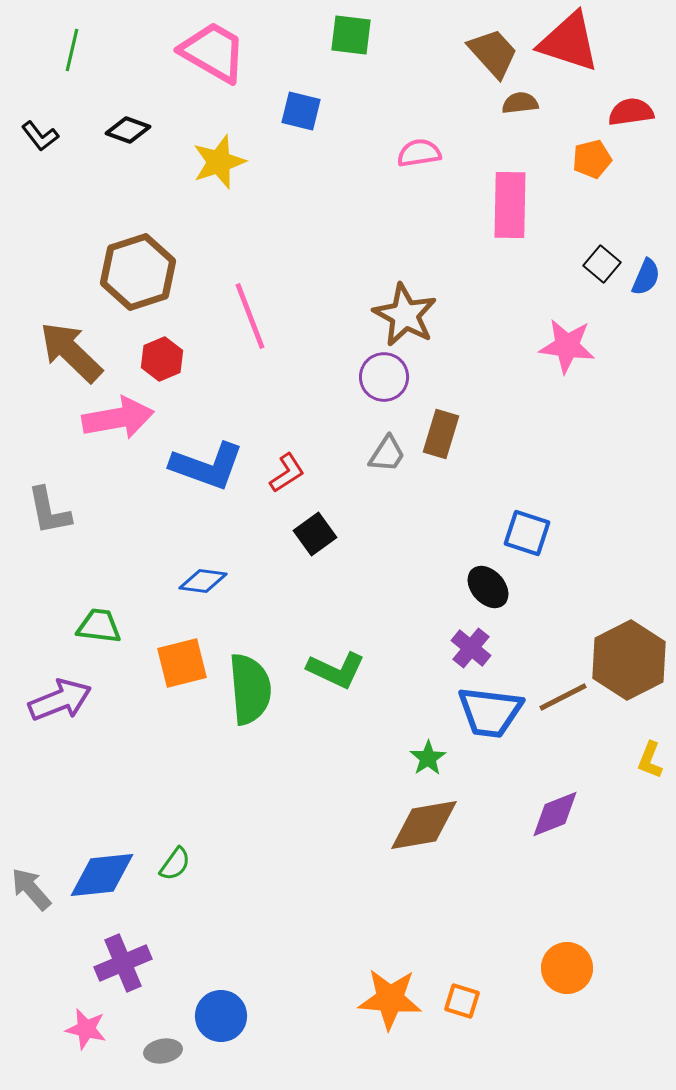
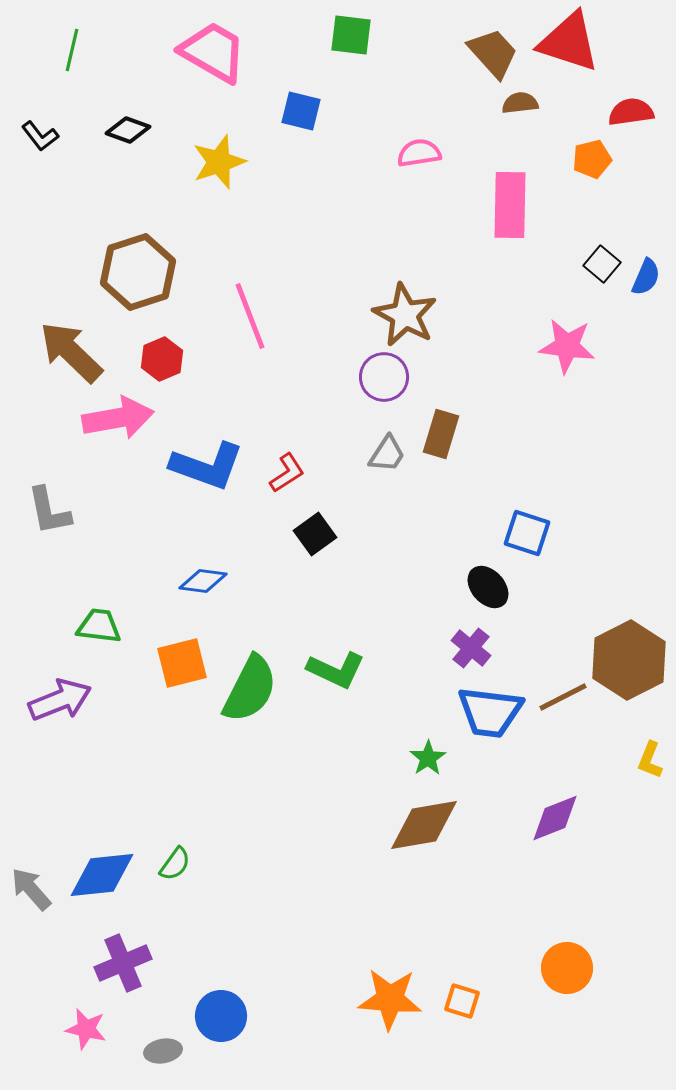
green semicircle at (250, 689): rotated 32 degrees clockwise
purple diamond at (555, 814): moved 4 px down
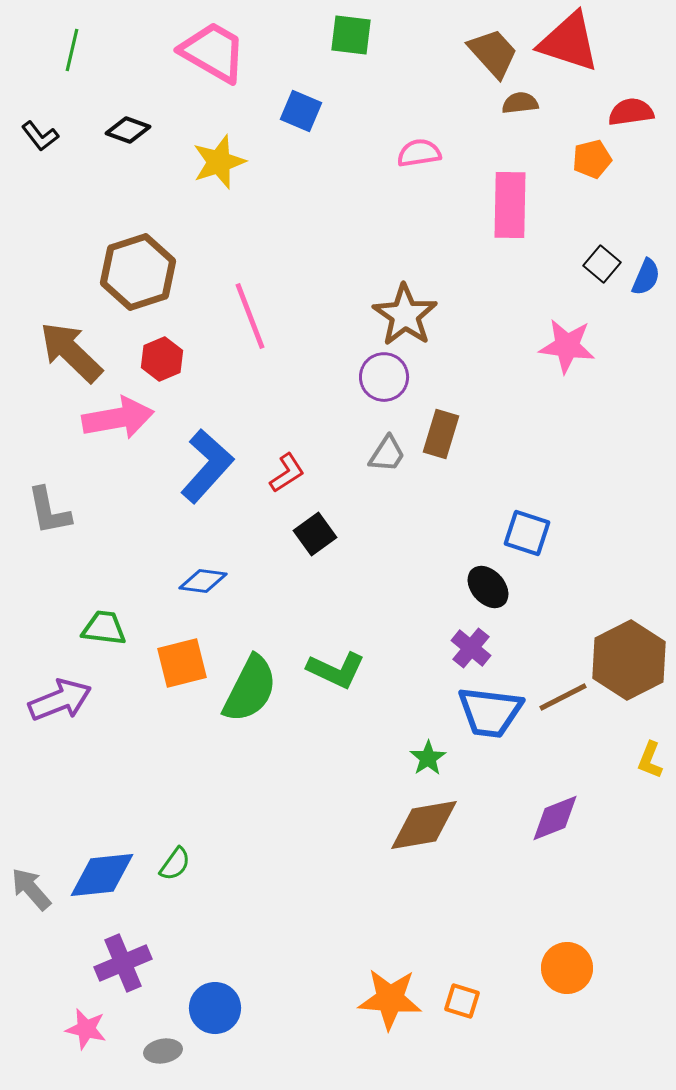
blue square at (301, 111): rotated 9 degrees clockwise
brown star at (405, 315): rotated 6 degrees clockwise
blue L-shape at (207, 466): rotated 68 degrees counterclockwise
green trapezoid at (99, 626): moved 5 px right, 2 px down
blue circle at (221, 1016): moved 6 px left, 8 px up
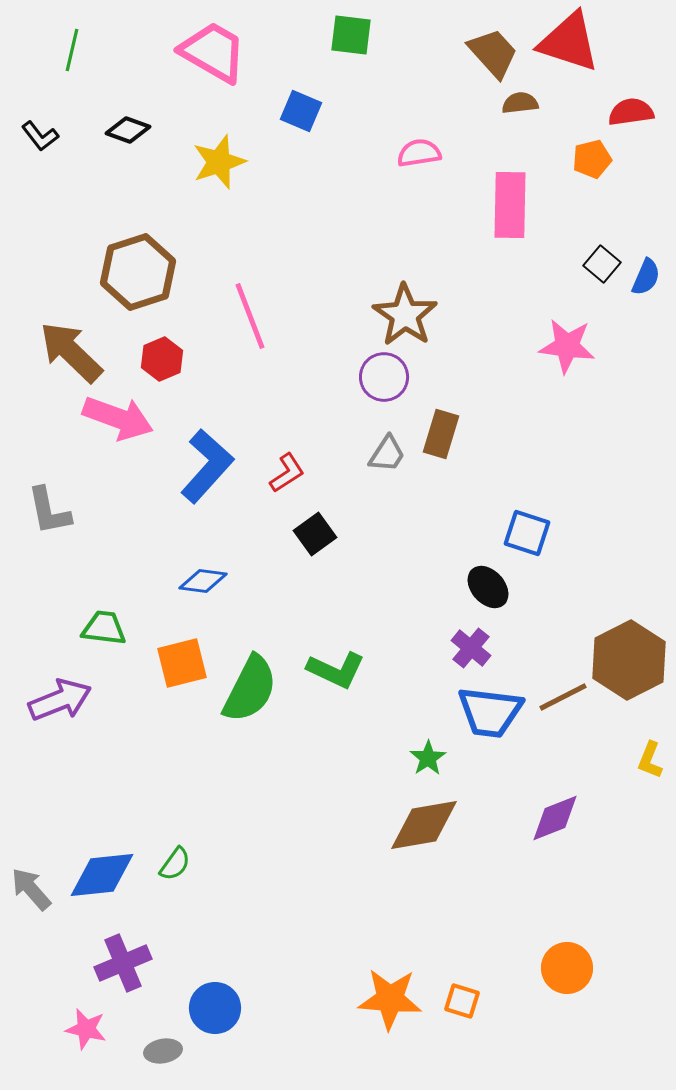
pink arrow at (118, 418): rotated 30 degrees clockwise
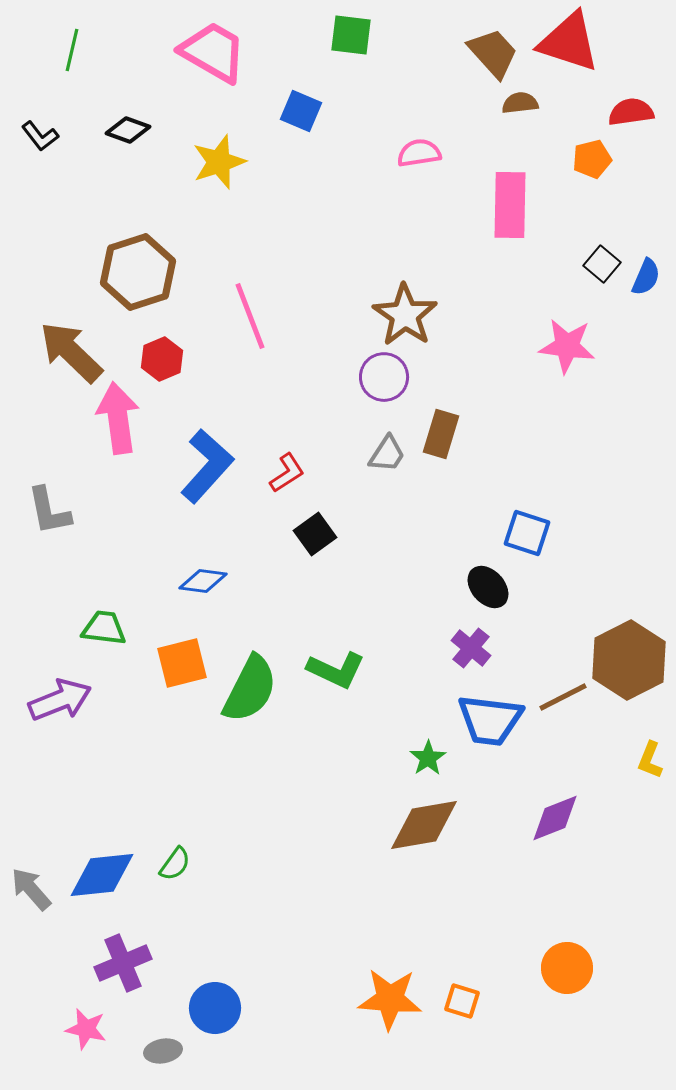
pink arrow at (118, 418): rotated 118 degrees counterclockwise
blue trapezoid at (490, 712): moved 8 px down
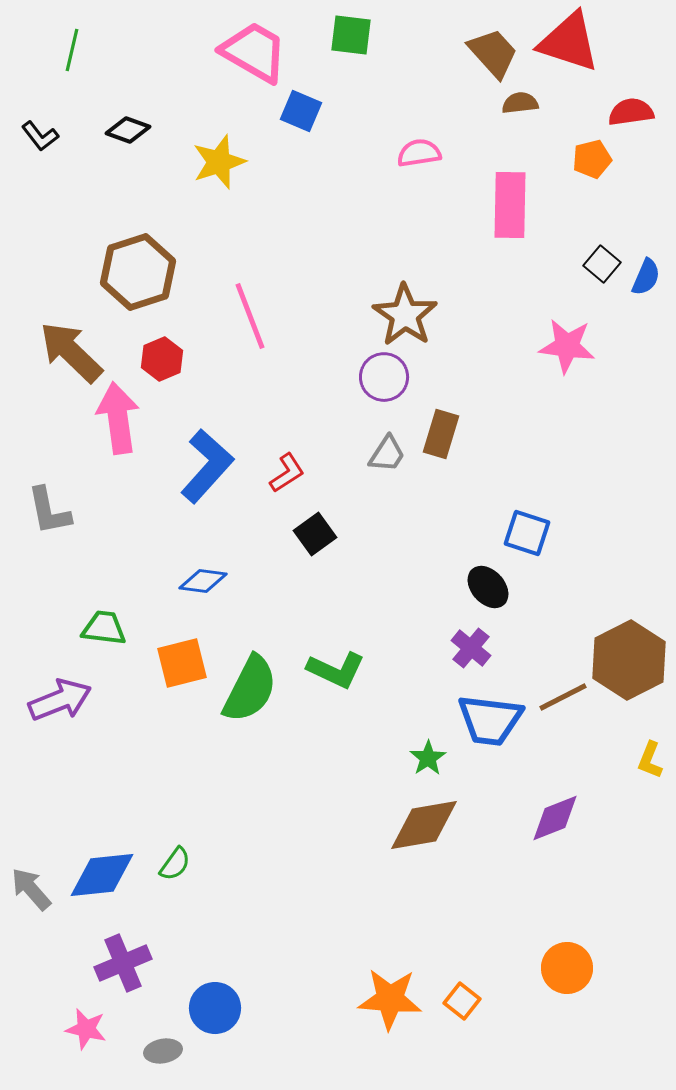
pink trapezoid at (213, 52): moved 41 px right
orange square at (462, 1001): rotated 21 degrees clockwise
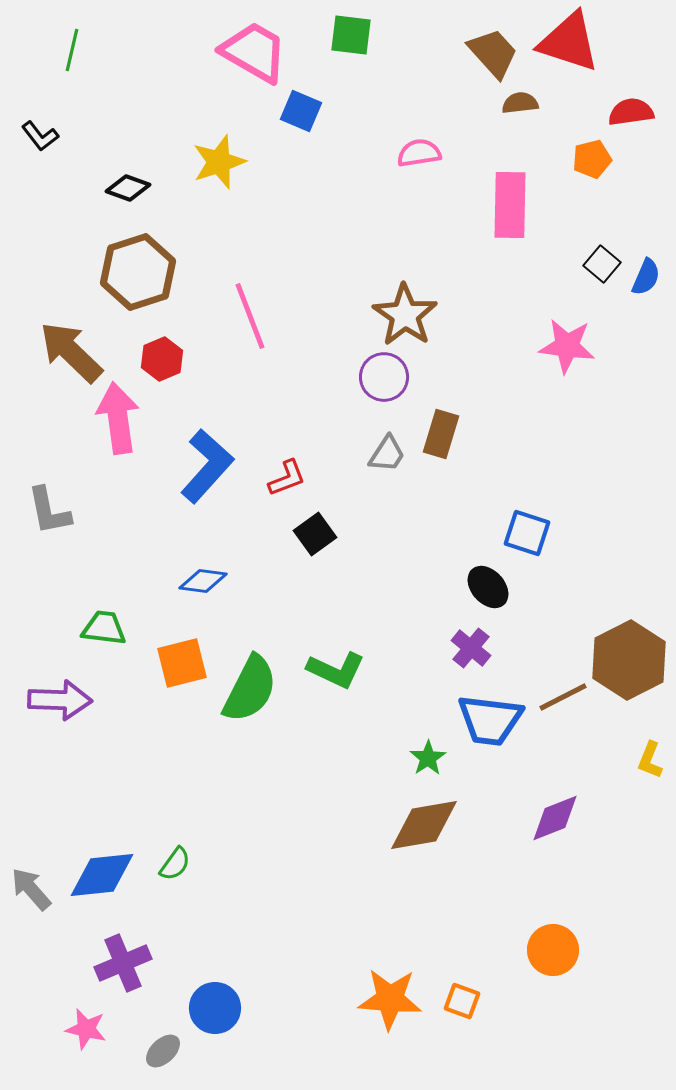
black diamond at (128, 130): moved 58 px down
red L-shape at (287, 473): moved 5 px down; rotated 12 degrees clockwise
purple arrow at (60, 700): rotated 24 degrees clockwise
orange circle at (567, 968): moved 14 px left, 18 px up
orange square at (462, 1001): rotated 18 degrees counterclockwise
gray ellipse at (163, 1051): rotated 33 degrees counterclockwise
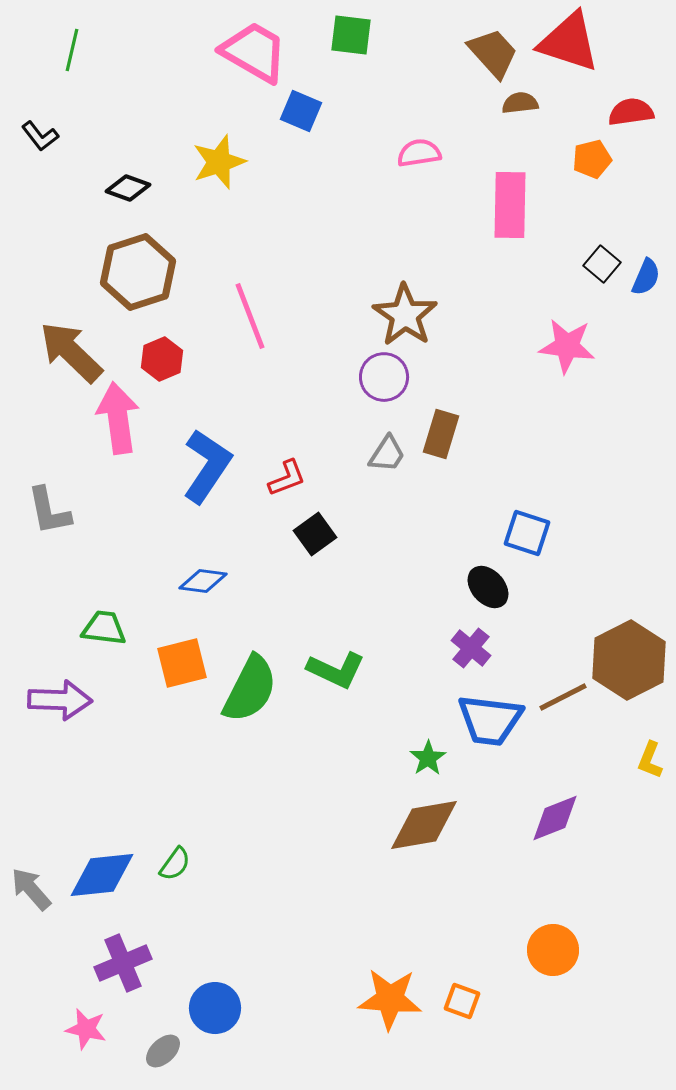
blue L-shape at (207, 466): rotated 8 degrees counterclockwise
